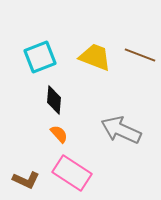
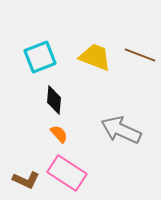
pink rectangle: moved 5 px left
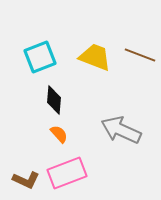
pink rectangle: rotated 54 degrees counterclockwise
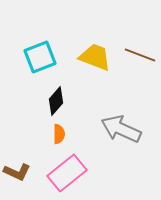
black diamond: moved 2 px right, 1 px down; rotated 36 degrees clockwise
gray arrow: moved 1 px up
orange semicircle: rotated 42 degrees clockwise
pink rectangle: rotated 18 degrees counterclockwise
brown L-shape: moved 9 px left, 8 px up
